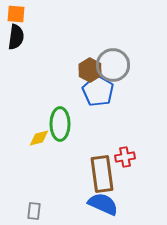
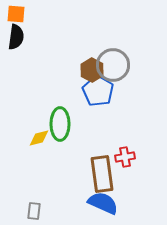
brown hexagon: moved 2 px right
blue semicircle: moved 1 px up
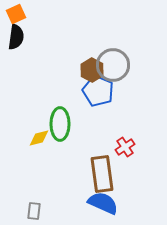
orange square: rotated 30 degrees counterclockwise
blue pentagon: rotated 8 degrees counterclockwise
red cross: moved 10 px up; rotated 24 degrees counterclockwise
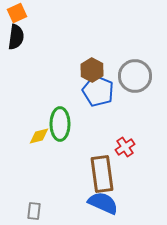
orange square: moved 1 px right, 1 px up
gray circle: moved 22 px right, 11 px down
yellow diamond: moved 2 px up
